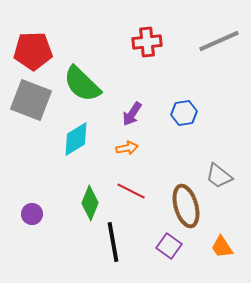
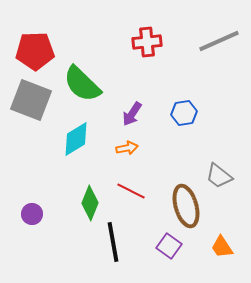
red pentagon: moved 2 px right
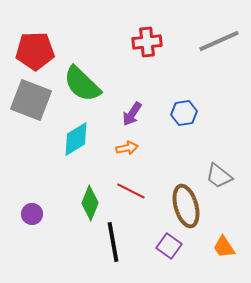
orange trapezoid: moved 2 px right
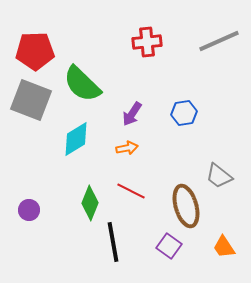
purple circle: moved 3 px left, 4 px up
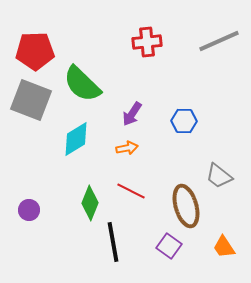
blue hexagon: moved 8 px down; rotated 10 degrees clockwise
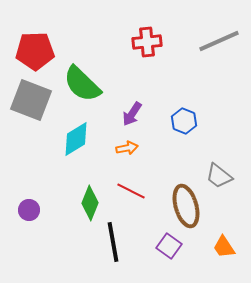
blue hexagon: rotated 20 degrees clockwise
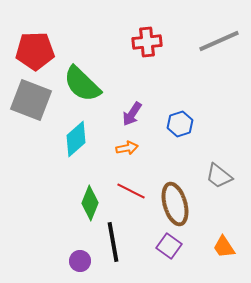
blue hexagon: moved 4 px left, 3 px down; rotated 20 degrees clockwise
cyan diamond: rotated 9 degrees counterclockwise
brown ellipse: moved 11 px left, 2 px up
purple circle: moved 51 px right, 51 px down
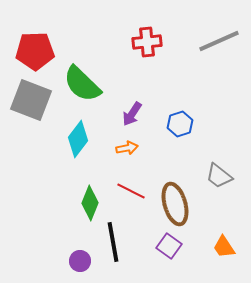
cyan diamond: moved 2 px right; rotated 12 degrees counterclockwise
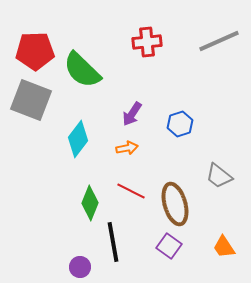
green semicircle: moved 14 px up
purple circle: moved 6 px down
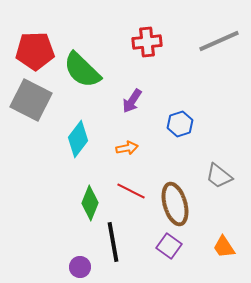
gray square: rotated 6 degrees clockwise
purple arrow: moved 13 px up
